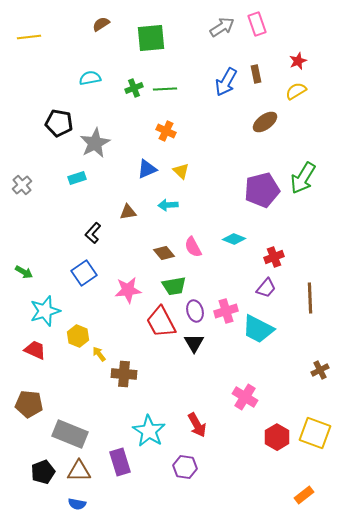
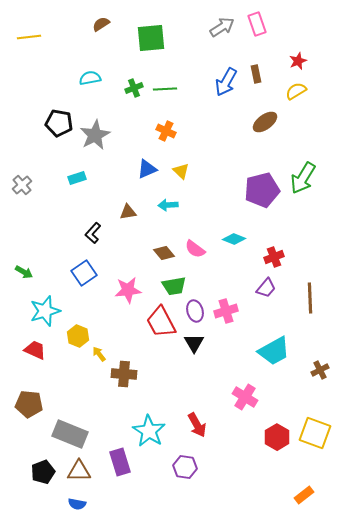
gray star at (95, 143): moved 8 px up
pink semicircle at (193, 247): moved 2 px right, 2 px down; rotated 25 degrees counterclockwise
cyan trapezoid at (258, 329): moved 16 px right, 22 px down; rotated 56 degrees counterclockwise
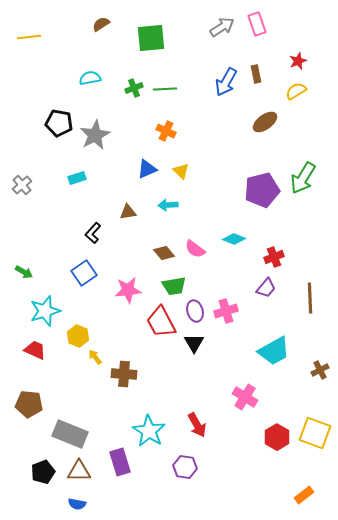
yellow arrow at (99, 354): moved 4 px left, 3 px down
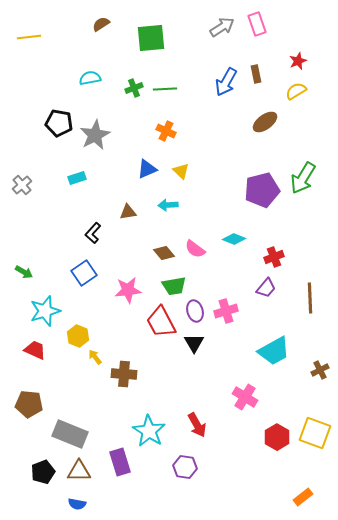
orange rectangle at (304, 495): moved 1 px left, 2 px down
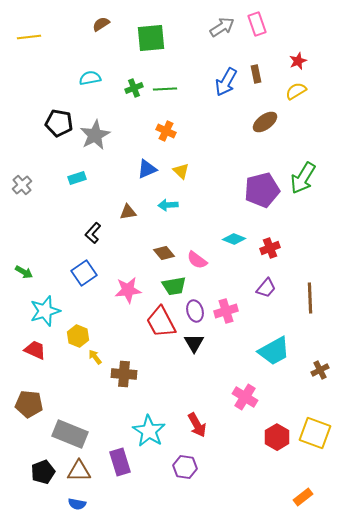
pink semicircle at (195, 249): moved 2 px right, 11 px down
red cross at (274, 257): moved 4 px left, 9 px up
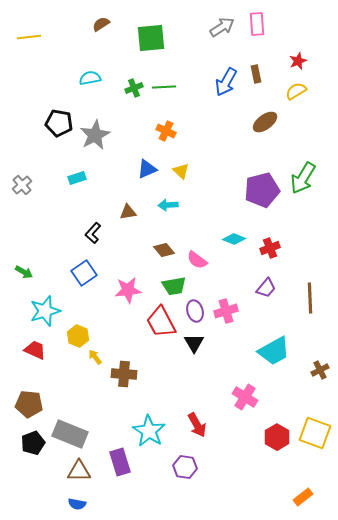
pink rectangle at (257, 24): rotated 15 degrees clockwise
green line at (165, 89): moved 1 px left, 2 px up
brown diamond at (164, 253): moved 3 px up
black pentagon at (43, 472): moved 10 px left, 29 px up
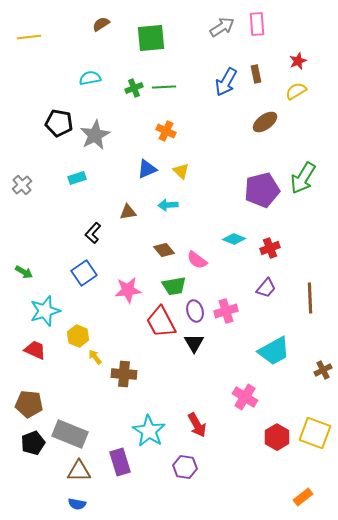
brown cross at (320, 370): moved 3 px right
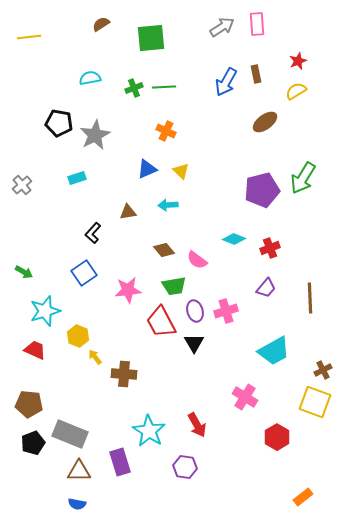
yellow square at (315, 433): moved 31 px up
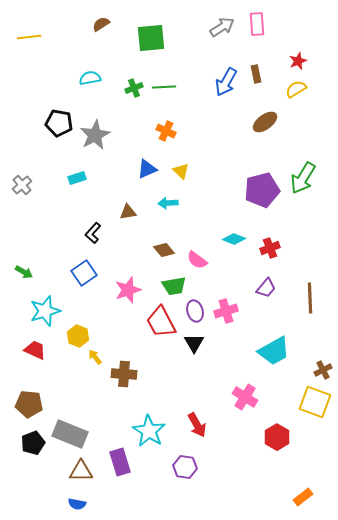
yellow semicircle at (296, 91): moved 2 px up
cyan arrow at (168, 205): moved 2 px up
pink star at (128, 290): rotated 12 degrees counterclockwise
brown triangle at (79, 471): moved 2 px right
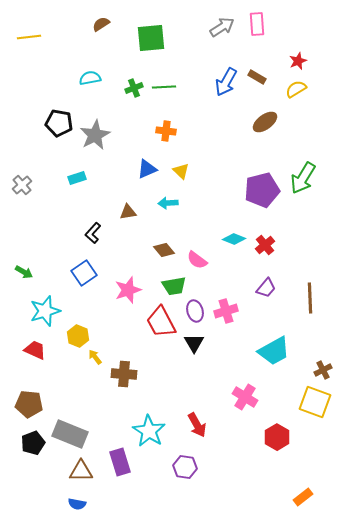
brown rectangle at (256, 74): moved 1 px right, 3 px down; rotated 48 degrees counterclockwise
orange cross at (166, 131): rotated 18 degrees counterclockwise
red cross at (270, 248): moved 5 px left, 3 px up; rotated 18 degrees counterclockwise
